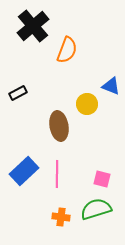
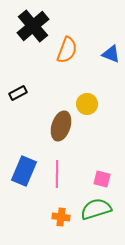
blue triangle: moved 32 px up
brown ellipse: moved 2 px right; rotated 28 degrees clockwise
blue rectangle: rotated 24 degrees counterclockwise
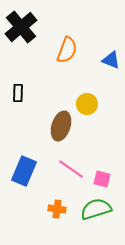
black cross: moved 12 px left, 1 px down
blue triangle: moved 6 px down
black rectangle: rotated 60 degrees counterclockwise
pink line: moved 14 px right, 5 px up; rotated 56 degrees counterclockwise
orange cross: moved 4 px left, 8 px up
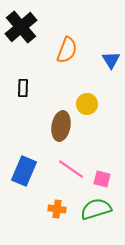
blue triangle: rotated 36 degrees clockwise
black rectangle: moved 5 px right, 5 px up
brown ellipse: rotated 8 degrees counterclockwise
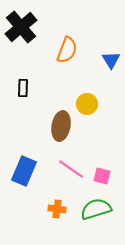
pink square: moved 3 px up
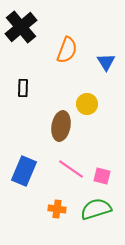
blue triangle: moved 5 px left, 2 px down
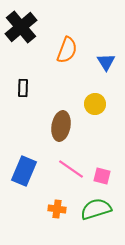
yellow circle: moved 8 px right
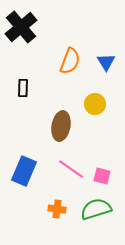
orange semicircle: moved 3 px right, 11 px down
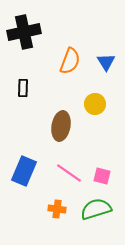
black cross: moved 3 px right, 5 px down; rotated 28 degrees clockwise
pink line: moved 2 px left, 4 px down
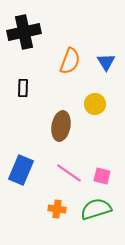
blue rectangle: moved 3 px left, 1 px up
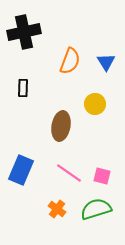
orange cross: rotated 30 degrees clockwise
